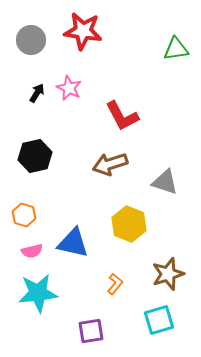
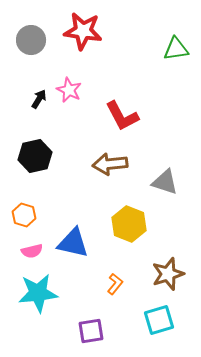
pink star: moved 2 px down
black arrow: moved 2 px right, 6 px down
brown arrow: rotated 12 degrees clockwise
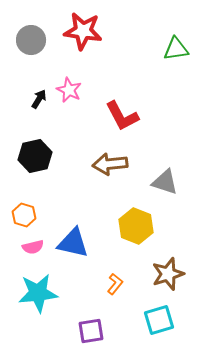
yellow hexagon: moved 7 px right, 2 px down
pink semicircle: moved 1 px right, 4 px up
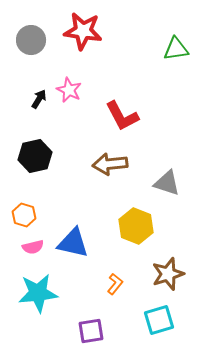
gray triangle: moved 2 px right, 1 px down
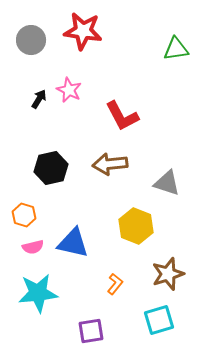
black hexagon: moved 16 px right, 12 px down
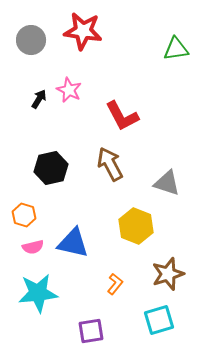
brown arrow: rotated 68 degrees clockwise
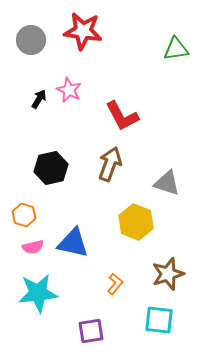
brown arrow: rotated 48 degrees clockwise
yellow hexagon: moved 4 px up
cyan square: rotated 24 degrees clockwise
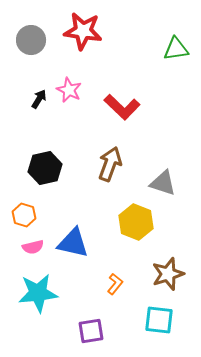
red L-shape: moved 9 px up; rotated 18 degrees counterclockwise
black hexagon: moved 6 px left
gray triangle: moved 4 px left
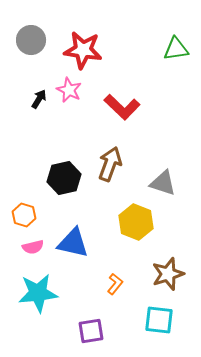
red star: moved 19 px down
black hexagon: moved 19 px right, 10 px down
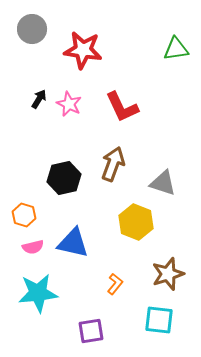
gray circle: moved 1 px right, 11 px up
pink star: moved 14 px down
red L-shape: rotated 21 degrees clockwise
brown arrow: moved 3 px right
